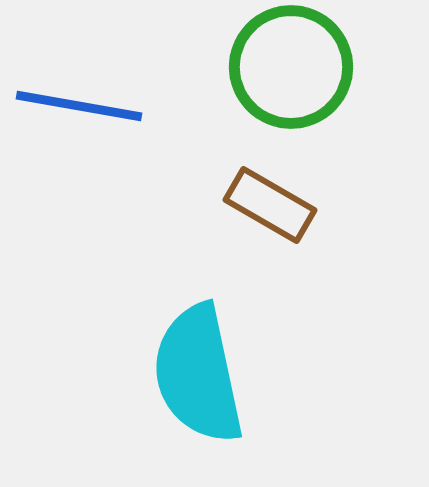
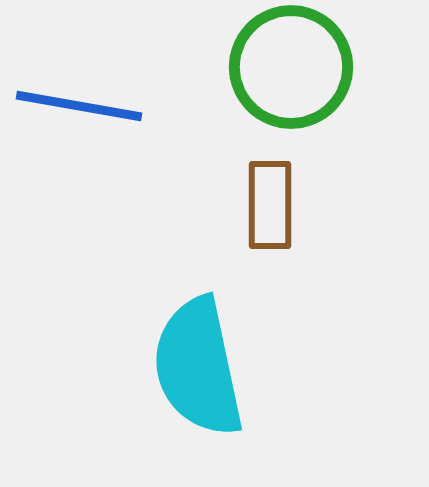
brown rectangle: rotated 60 degrees clockwise
cyan semicircle: moved 7 px up
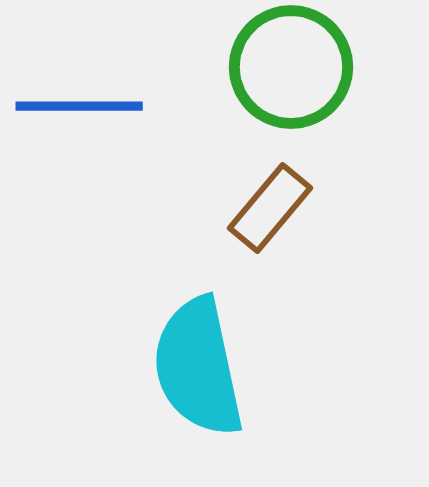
blue line: rotated 10 degrees counterclockwise
brown rectangle: moved 3 px down; rotated 40 degrees clockwise
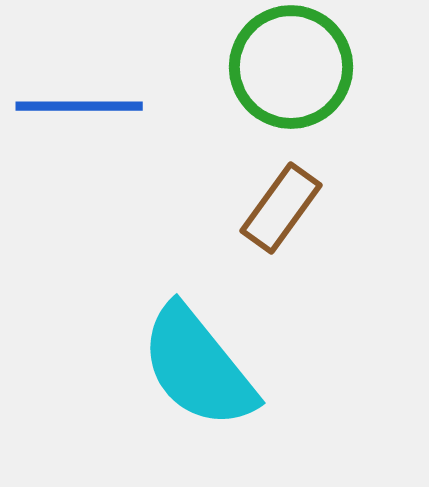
brown rectangle: moved 11 px right; rotated 4 degrees counterclockwise
cyan semicircle: rotated 27 degrees counterclockwise
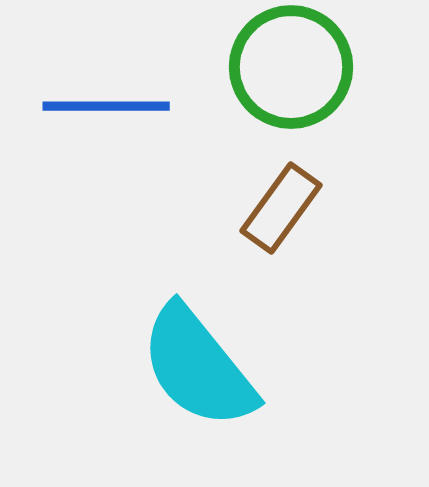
blue line: moved 27 px right
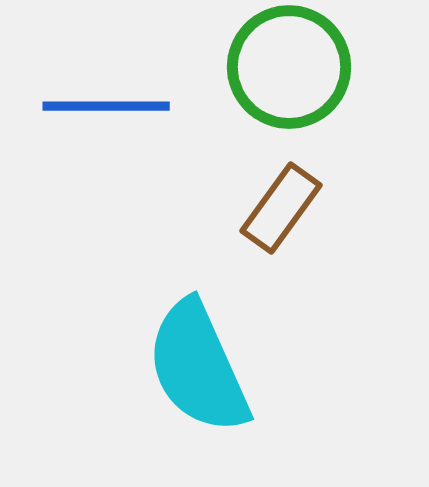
green circle: moved 2 px left
cyan semicircle: rotated 15 degrees clockwise
